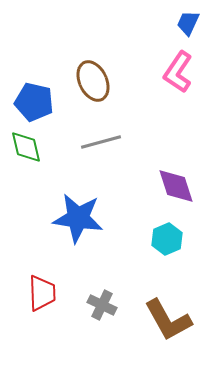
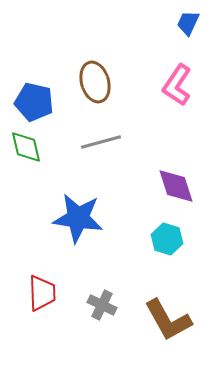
pink L-shape: moved 1 px left, 13 px down
brown ellipse: moved 2 px right, 1 px down; rotated 9 degrees clockwise
cyan hexagon: rotated 20 degrees counterclockwise
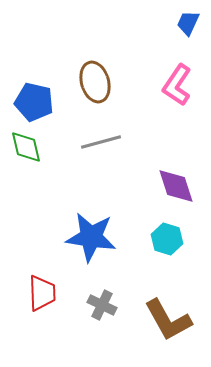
blue star: moved 13 px right, 19 px down
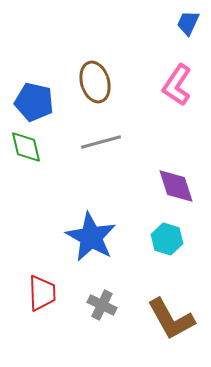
blue star: rotated 21 degrees clockwise
brown L-shape: moved 3 px right, 1 px up
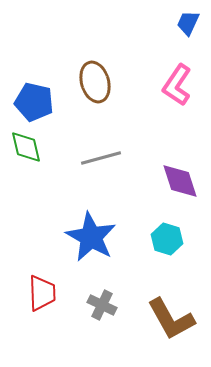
gray line: moved 16 px down
purple diamond: moved 4 px right, 5 px up
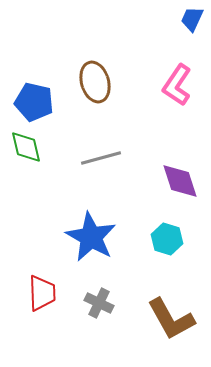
blue trapezoid: moved 4 px right, 4 px up
gray cross: moved 3 px left, 2 px up
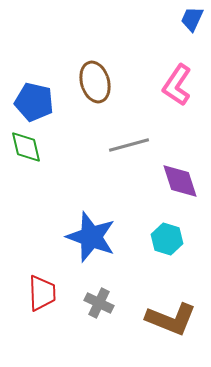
gray line: moved 28 px right, 13 px up
blue star: rotated 9 degrees counterclockwise
brown L-shape: rotated 39 degrees counterclockwise
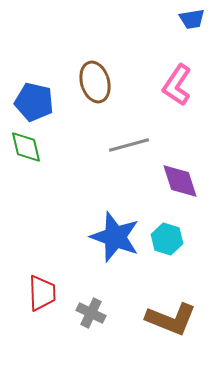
blue trapezoid: rotated 124 degrees counterclockwise
blue star: moved 24 px right
gray cross: moved 8 px left, 10 px down
